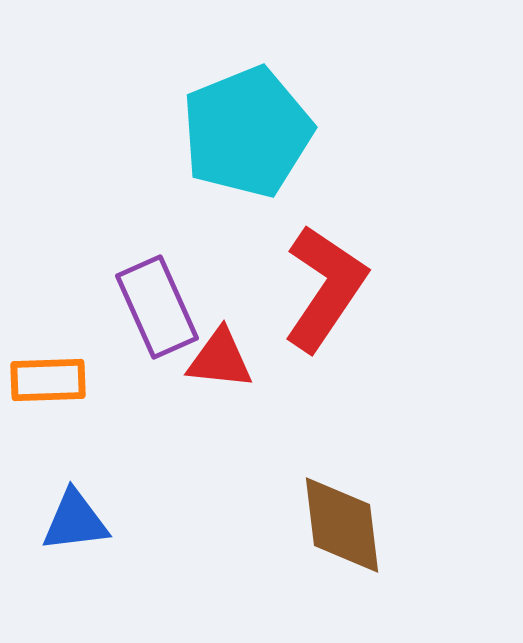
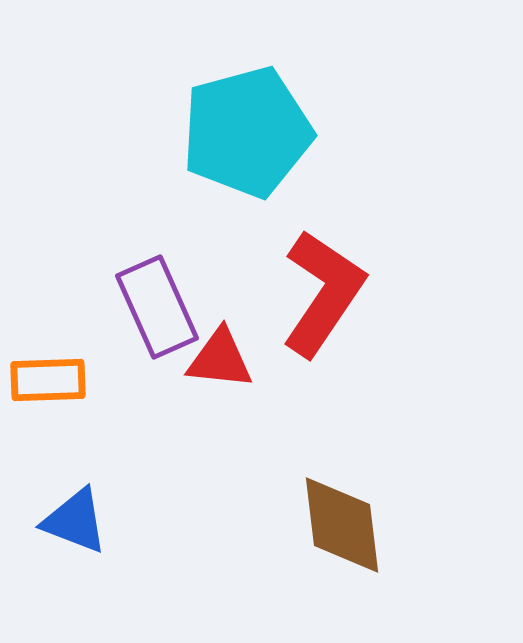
cyan pentagon: rotated 7 degrees clockwise
red L-shape: moved 2 px left, 5 px down
blue triangle: rotated 28 degrees clockwise
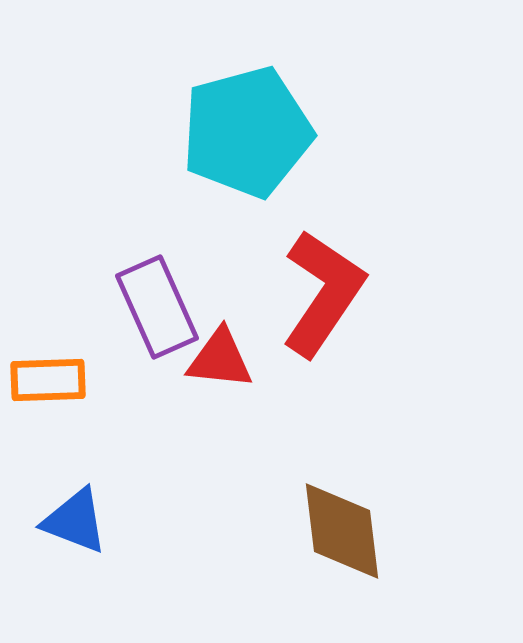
brown diamond: moved 6 px down
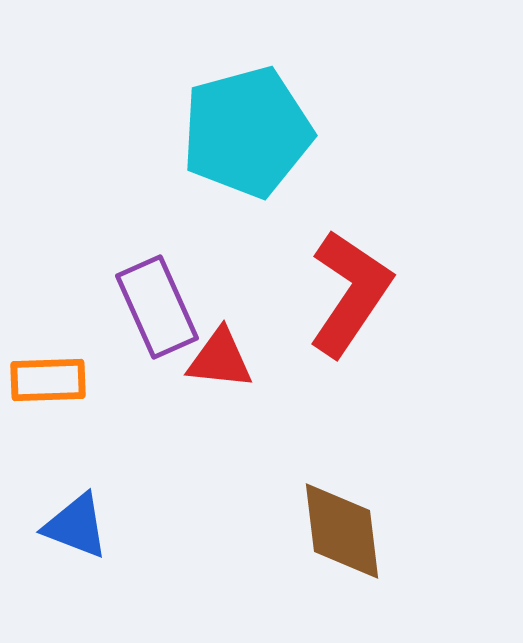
red L-shape: moved 27 px right
blue triangle: moved 1 px right, 5 px down
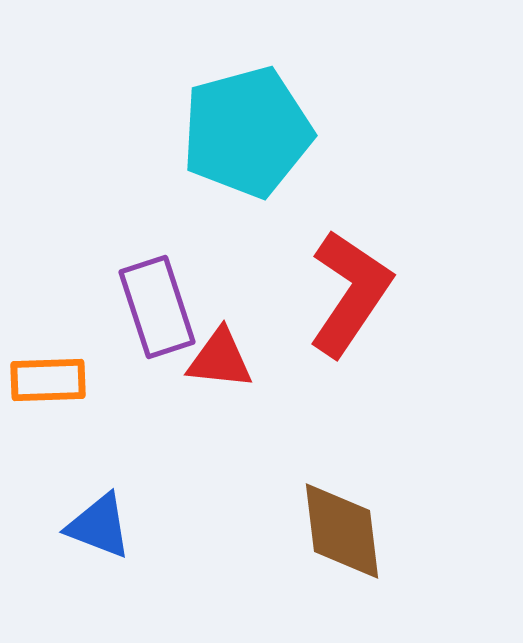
purple rectangle: rotated 6 degrees clockwise
blue triangle: moved 23 px right
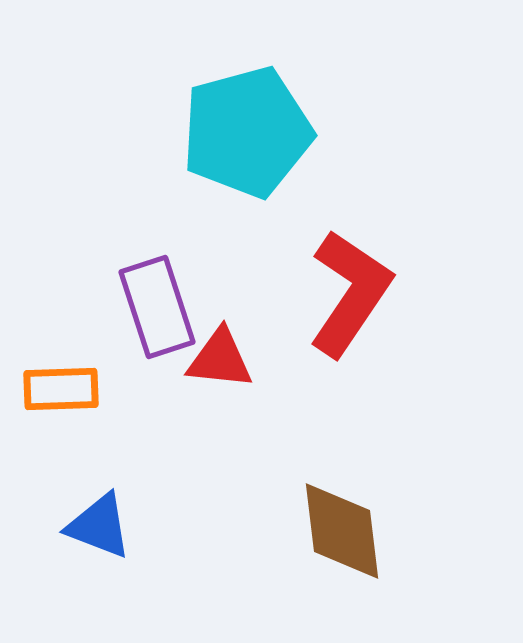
orange rectangle: moved 13 px right, 9 px down
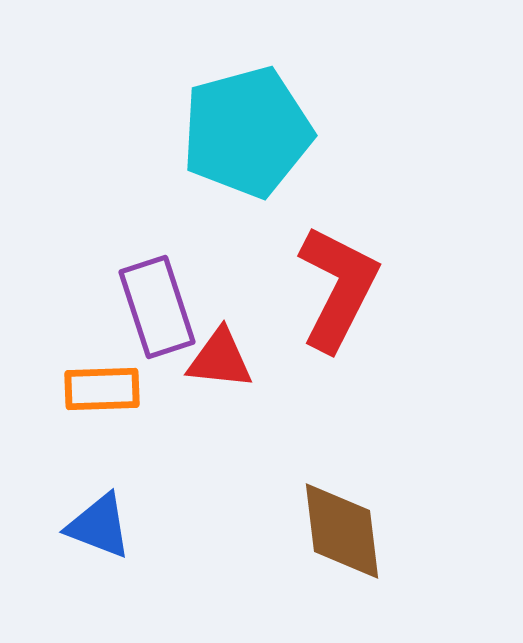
red L-shape: moved 12 px left, 5 px up; rotated 7 degrees counterclockwise
orange rectangle: moved 41 px right
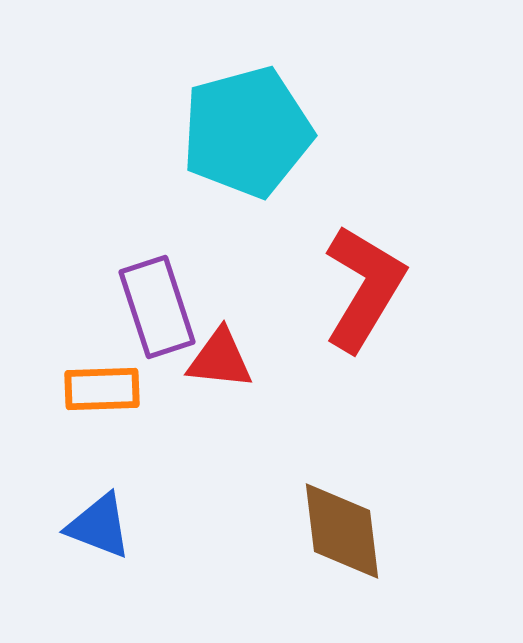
red L-shape: moved 26 px right; rotated 4 degrees clockwise
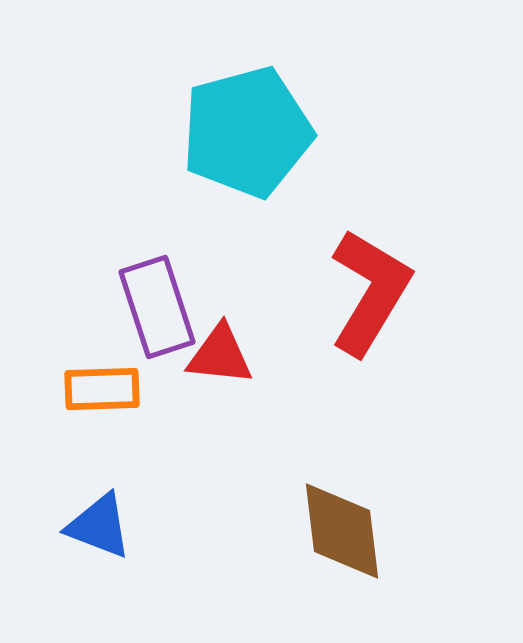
red L-shape: moved 6 px right, 4 px down
red triangle: moved 4 px up
